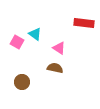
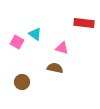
pink triangle: moved 3 px right; rotated 16 degrees counterclockwise
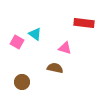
pink triangle: moved 3 px right
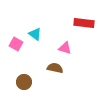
pink square: moved 1 px left, 2 px down
brown circle: moved 2 px right
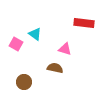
pink triangle: moved 1 px down
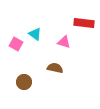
pink triangle: moved 1 px left, 7 px up
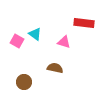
pink square: moved 1 px right, 3 px up
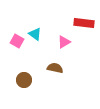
pink triangle: rotated 48 degrees counterclockwise
brown circle: moved 2 px up
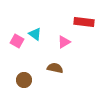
red rectangle: moved 1 px up
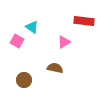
red rectangle: moved 1 px up
cyan triangle: moved 3 px left, 7 px up
